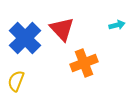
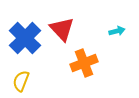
cyan arrow: moved 6 px down
yellow semicircle: moved 5 px right
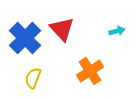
orange cross: moved 6 px right, 8 px down; rotated 12 degrees counterclockwise
yellow semicircle: moved 12 px right, 3 px up
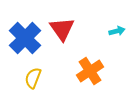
red triangle: rotated 8 degrees clockwise
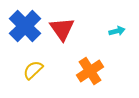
blue cross: moved 12 px up
yellow semicircle: moved 8 px up; rotated 25 degrees clockwise
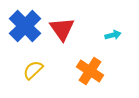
cyan arrow: moved 4 px left, 4 px down
orange cross: rotated 24 degrees counterclockwise
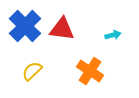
red triangle: rotated 48 degrees counterclockwise
yellow semicircle: moved 1 px left, 1 px down
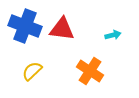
blue cross: rotated 24 degrees counterclockwise
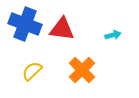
blue cross: moved 2 px up
orange cross: moved 8 px left, 1 px up; rotated 12 degrees clockwise
